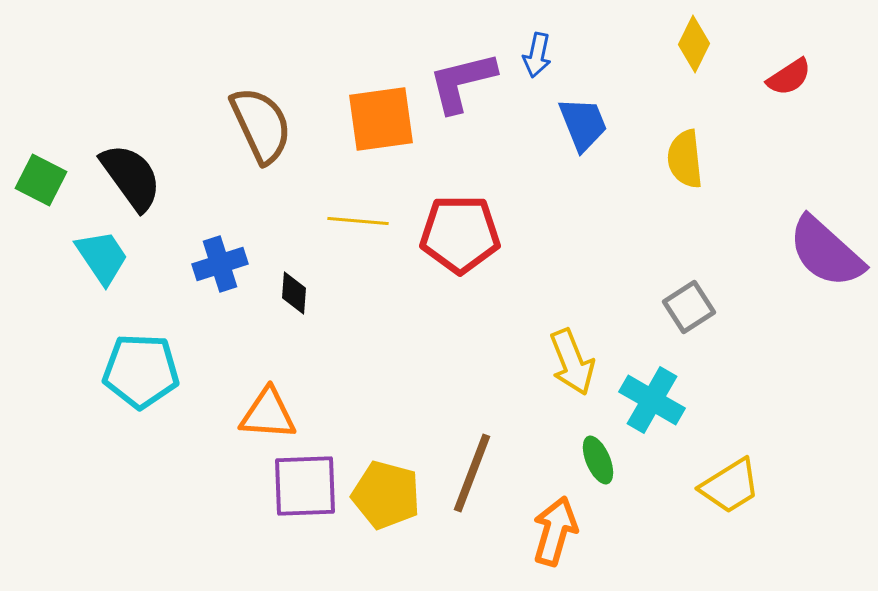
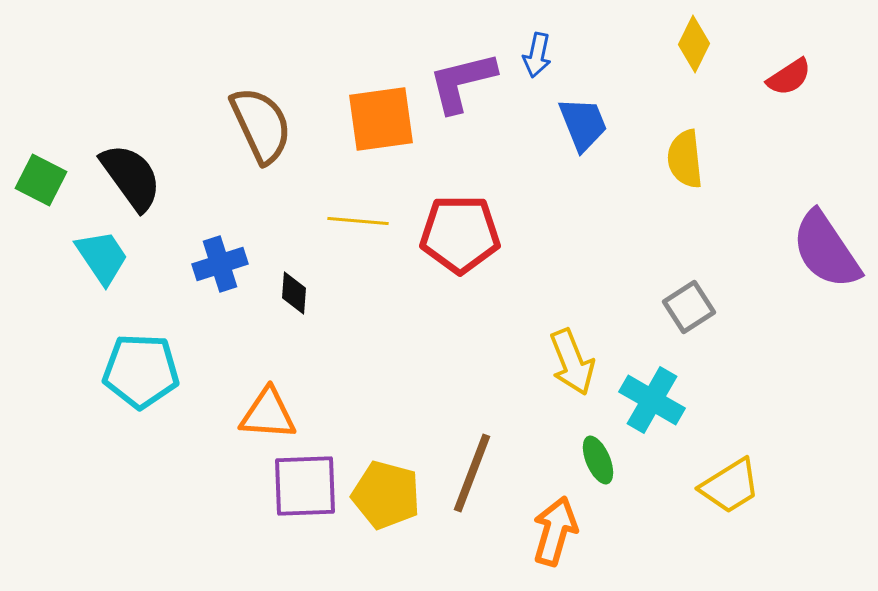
purple semicircle: moved 2 px up; rotated 14 degrees clockwise
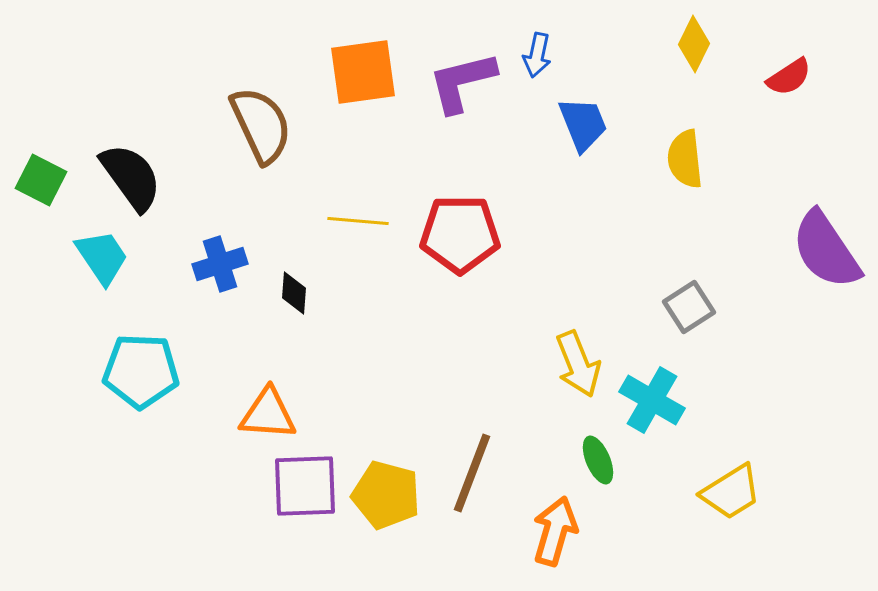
orange square: moved 18 px left, 47 px up
yellow arrow: moved 6 px right, 2 px down
yellow trapezoid: moved 1 px right, 6 px down
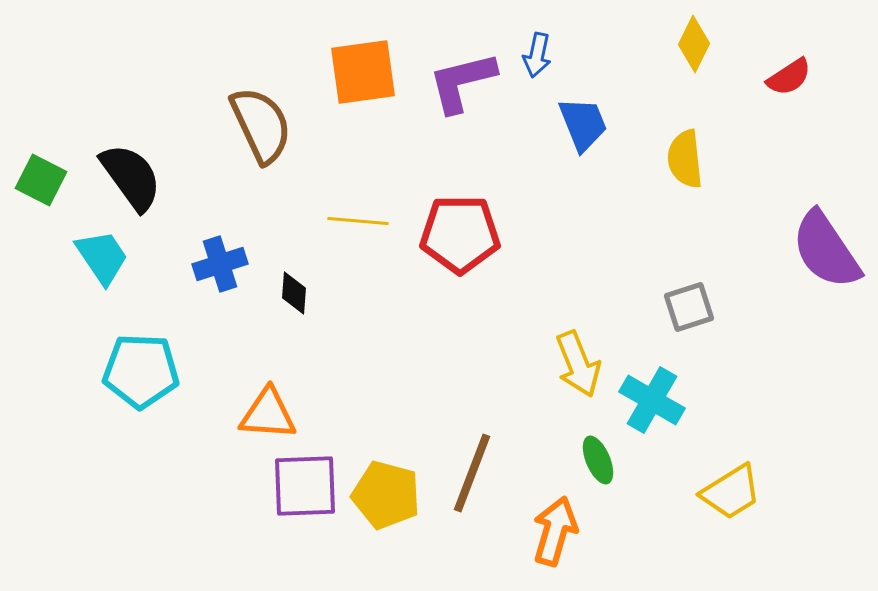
gray square: rotated 15 degrees clockwise
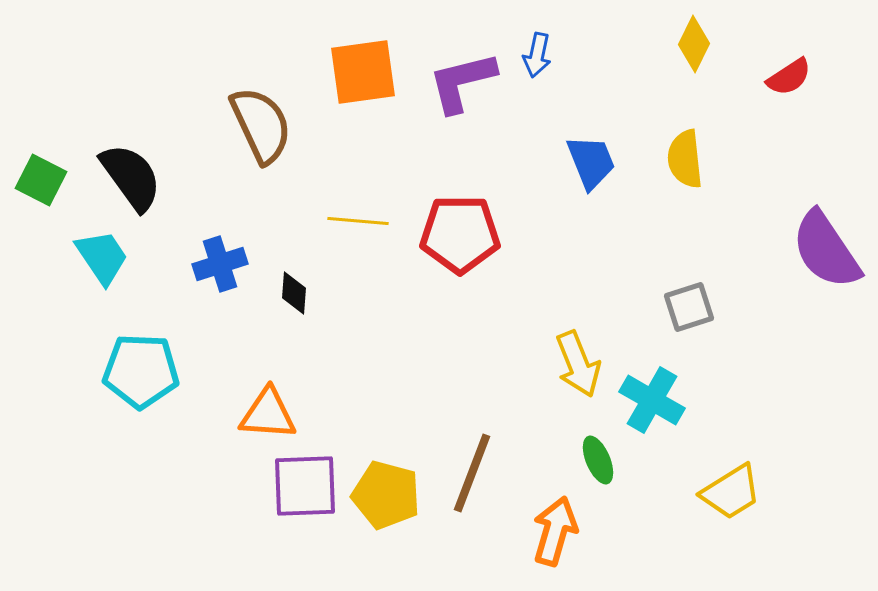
blue trapezoid: moved 8 px right, 38 px down
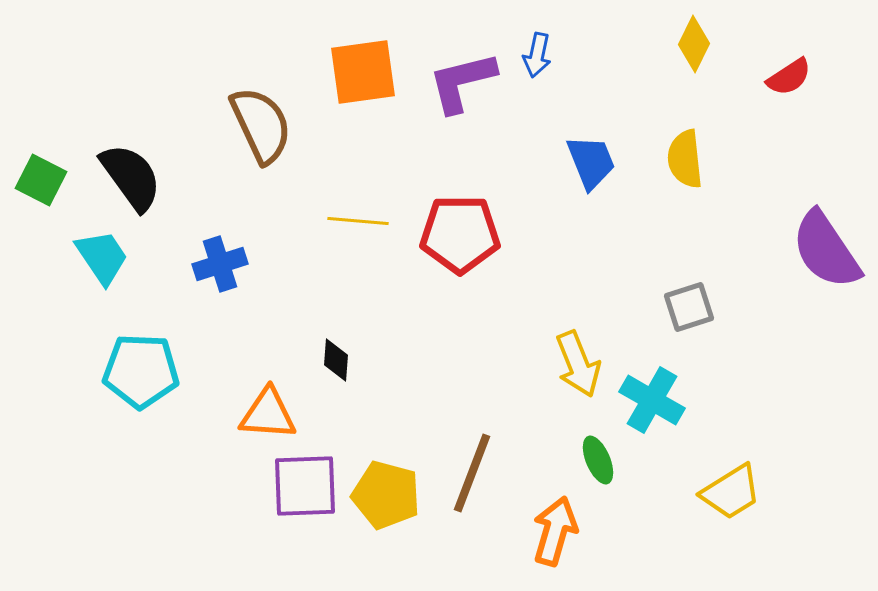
black diamond: moved 42 px right, 67 px down
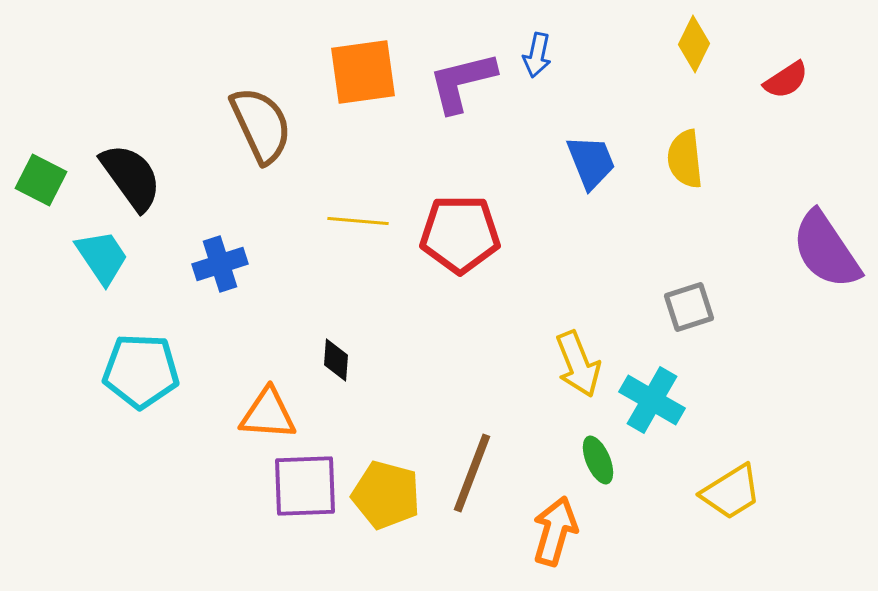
red semicircle: moved 3 px left, 3 px down
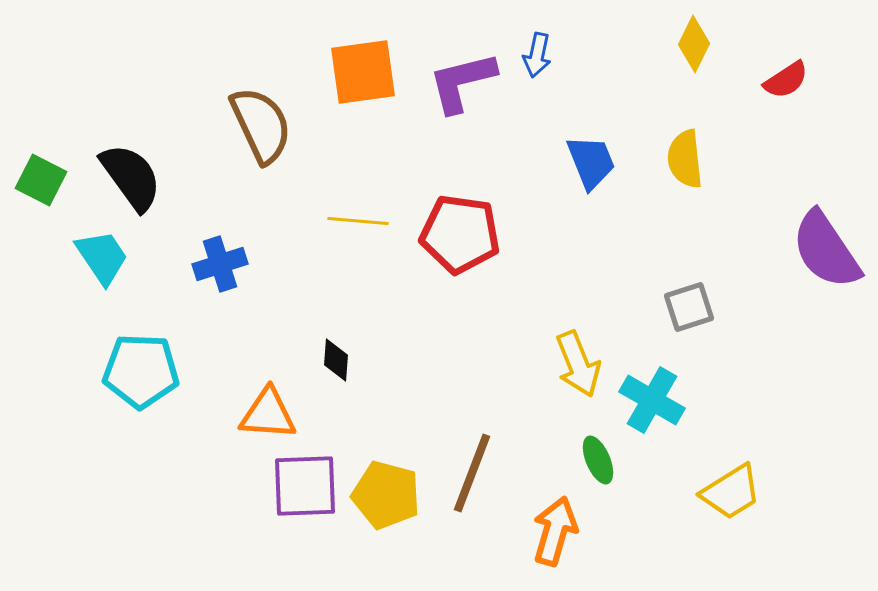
red pentagon: rotated 8 degrees clockwise
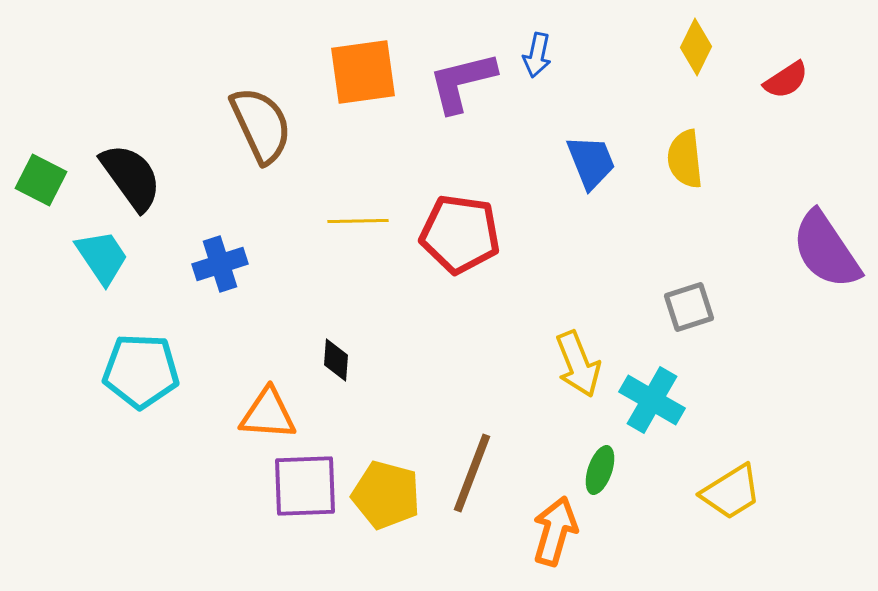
yellow diamond: moved 2 px right, 3 px down
yellow line: rotated 6 degrees counterclockwise
green ellipse: moved 2 px right, 10 px down; rotated 42 degrees clockwise
